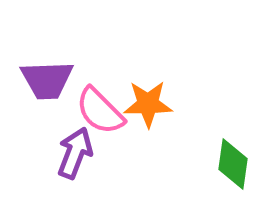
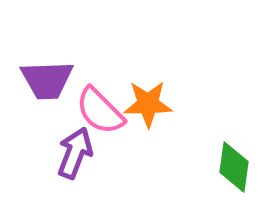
green diamond: moved 1 px right, 3 px down
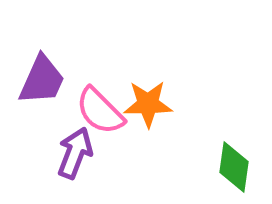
purple trapezoid: moved 5 px left; rotated 64 degrees counterclockwise
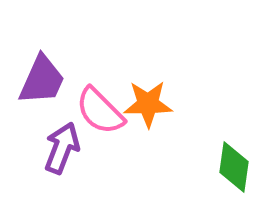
purple arrow: moved 13 px left, 5 px up
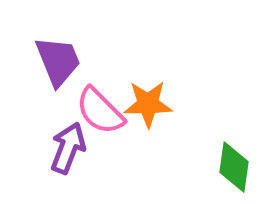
purple trapezoid: moved 16 px right, 19 px up; rotated 46 degrees counterclockwise
purple arrow: moved 6 px right
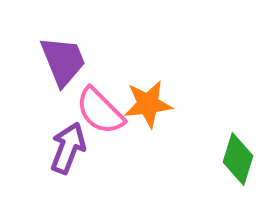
purple trapezoid: moved 5 px right
orange star: rotated 6 degrees counterclockwise
green diamond: moved 4 px right, 8 px up; rotated 9 degrees clockwise
